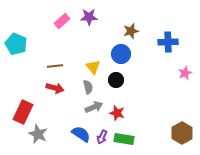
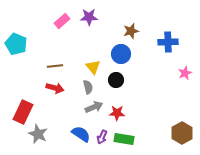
red star: rotated 14 degrees counterclockwise
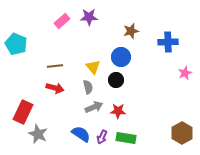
blue circle: moved 3 px down
red star: moved 1 px right, 2 px up
green rectangle: moved 2 px right, 1 px up
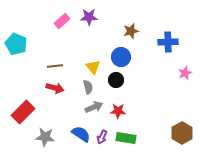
red rectangle: rotated 20 degrees clockwise
gray star: moved 7 px right, 3 px down; rotated 18 degrees counterclockwise
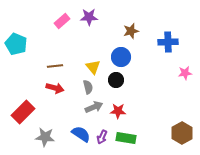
pink star: rotated 16 degrees clockwise
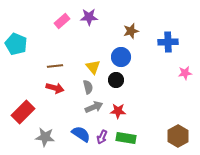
brown hexagon: moved 4 px left, 3 px down
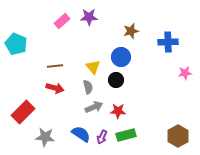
green rectangle: moved 3 px up; rotated 24 degrees counterclockwise
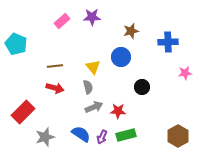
purple star: moved 3 px right
black circle: moved 26 px right, 7 px down
gray star: rotated 24 degrees counterclockwise
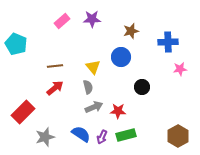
purple star: moved 2 px down
pink star: moved 5 px left, 4 px up
red arrow: rotated 54 degrees counterclockwise
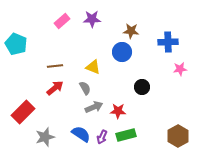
brown star: rotated 21 degrees clockwise
blue circle: moved 1 px right, 5 px up
yellow triangle: rotated 28 degrees counterclockwise
gray semicircle: moved 3 px left, 1 px down; rotated 16 degrees counterclockwise
